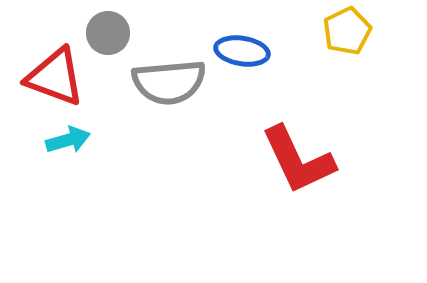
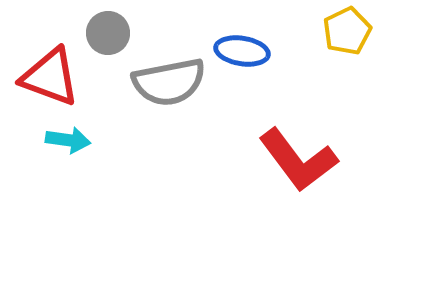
red triangle: moved 5 px left
gray semicircle: rotated 6 degrees counterclockwise
cyan arrow: rotated 24 degrees clockwise
red L-shape: rotated 12 degrees counterclockwise
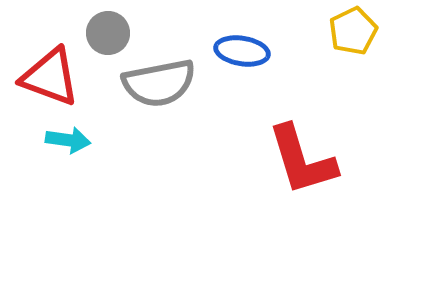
yellow pentagon: moved 6 px right
gray semicircle: moved 10 px left, 1 px down
red L-shape: moved 4 px right; rotated 20 degrees clockwise
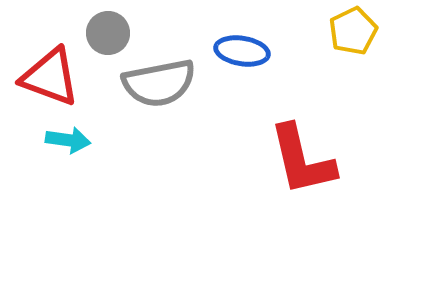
red L-shape: rotated 4 degrees clockwise
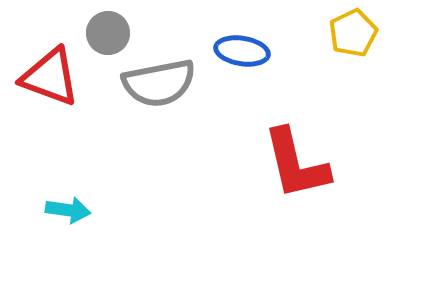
yellow pentagon: moved 2 px down
cyan arrow: moved 70 px down
red L-shape: moved 6 px left, 4 px down
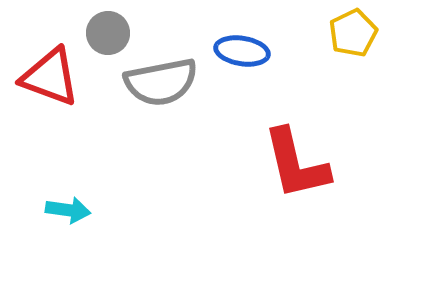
gray semicircle: moved 2 px right, 1 px up
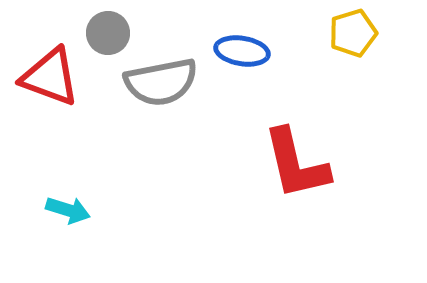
yellow pentagon: rotated 9 degrees clockwise
cyan arrow: rotated 9 degrees clockwise
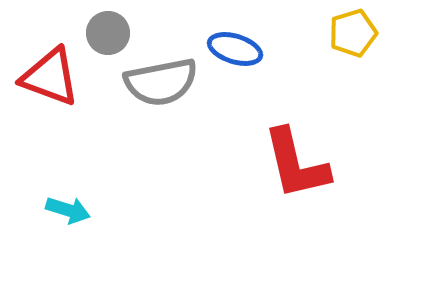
blue ellipse: moved 7 px left, 2 px up; rotated 8 degrees clockwise
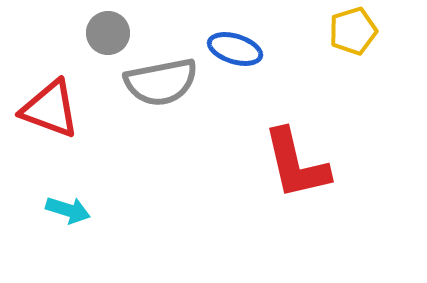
yellow pentagon: moved 2 px up
red triangle: moved 32 px down
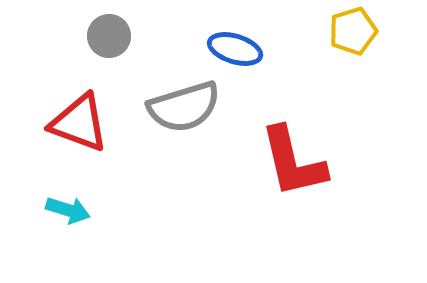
gray circle: moved 1 px right, 3 px down
gray semicircle: moved 23 px right, 25 px down; rotated 6 degrees counterclockwise
red triangle: moved 29 px right, 14 px down
red L-shape: moved 3 px left, 2 px up
